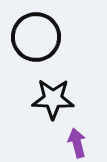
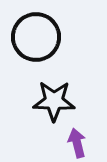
black star: moved 1 px right, 2 px down
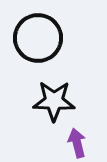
black circle: moved 2 px right, 1 px down
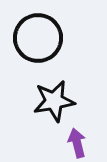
black star: rotated 12 degrees counterclockwise
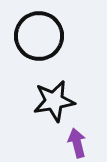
black circle: moved 1 px right, 2 px up
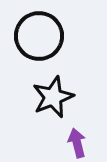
black star: moved 1 px left, 4 px up; rotated 12 degrees counterclockwise
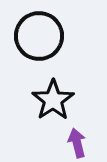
black star: moved 3 px down; rotated 12 degrees counterclockwise
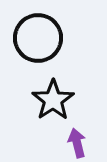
black circle: moved 1 px left, 2 px down
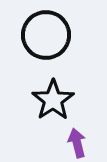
black circle: moved 8 px right, 3 px up
